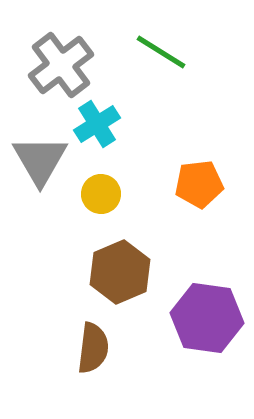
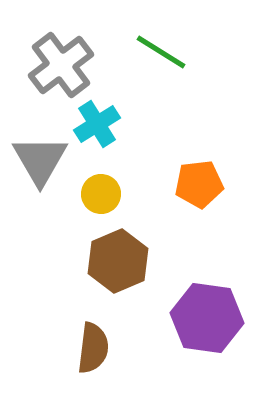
brown hexagon: moved 2 px left, 11 px up
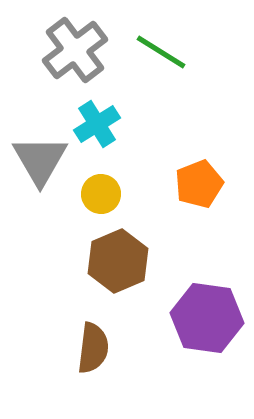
gray cross: moved 14 px right, 15 px up
orange pentagon: rotated 15 degrees counterclockwise
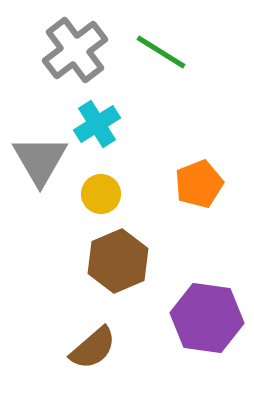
brown semicircle: rotated 42 degrees clockwise
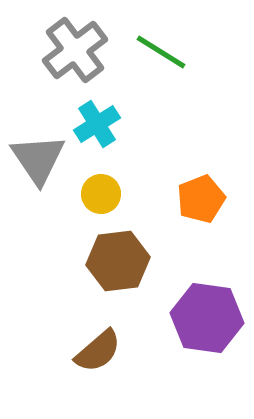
gray triangle: moved 2 px left, 1 px up; rotated 4 degrees counterclockwise
orange pentagon: moved 2 px right, 15 px down
brown hexagon: rotated 16 degrees clockwise
brown semicircle: moved 5 px right, 3 px down
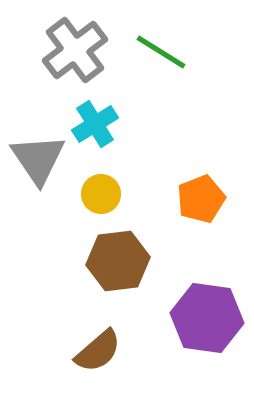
cyan cross: moved 2 px left
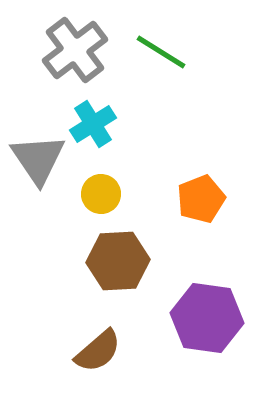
cyan cross: moved 2 px left
brown hexagon: rotated 4 degrees clockwise
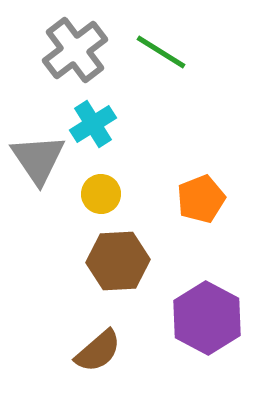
purple hexagon: rotated 20 degrees clockwise
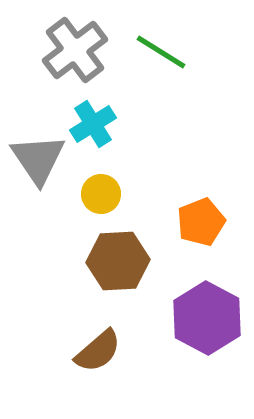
orange pentagon: moved 23 px down
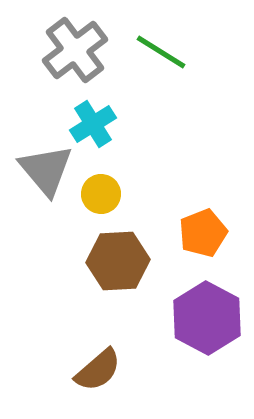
gray triangle: moved 8 px right, 11 px down; rotated 6 degrees counterclockwise
orange pentagon: moved 2 px right, 11 px down
brown semicircle: moved 19 px down
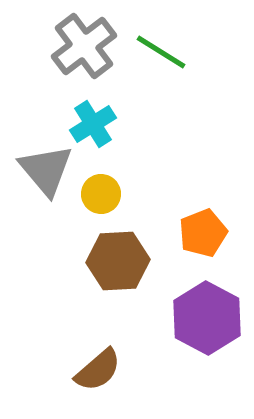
gray cross: moved 9 px right, 4 px up
